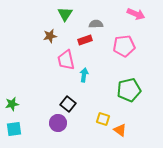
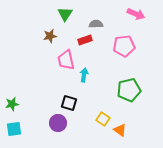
black square: moved 1 px right, 1 px up; rotated 21 degrees counterclockwise
yellow square: rotated 16 degrees clockwise
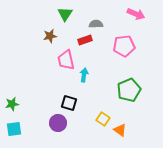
green pentagon: rotated 10 degrees counterclockwise
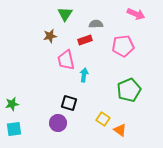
pink pentagon: moved 1 px left
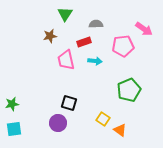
pink arrow: moved 8 px right, 15 px down; rotated 12 degrees clockwise
red rectangle: moved 1 px left, 2 px down
cyan arrow: moved 11 px right, 14 px up; rotated 88 degrees clockwise
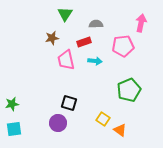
pink arrow: moved 3 px left, 6 px up; rotated 114 degrees counterclockwise
brown star: moved 2 px right, 2 px down
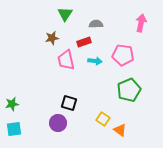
pink pentagon: moved 9 px down; rotated 15 degrees clockwise
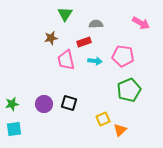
pink arrow: rotated 108 degrees clockwise
brown star: moved 1 px left
pink pentagon: moved 1 px down
yellow square: rotated 32 degrees clockwise
purple circle: moved 14 px left, 19 px up
orange triangle: rotated 40 degrees clockwise
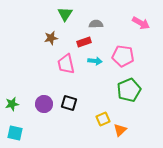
pink trapezoid: moved 4 px down
cyan square: moved 1 px right, 4 px down; rotated 21 degrees clockwise
